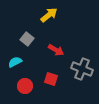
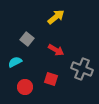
yellow arrow: moved 7 px right, 2 px down
red circle: moved 1 px down
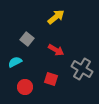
gray cross: rotated 10 degrees clockwise
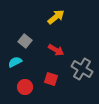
gray square: moved 2 px left, 2 px down
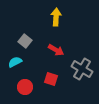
yellow arrow: rotated 48 degrees counterclockwise
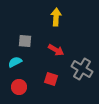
gray square: rotated 32 degrees counterclockwise
red circle: moved 6 px left
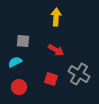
gray square: moved 2 px left
gray cross: moved 3 px left, 5 px down
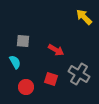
yellow arrow: moved 28 px right; rotated 48 degrees counterclockwise
cyan semicircle: rotated 88 degrees clockwise
red circle: moved 7 px right
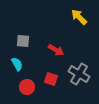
yellow arrow: moved 5 px left
cyan semicircle: moved 2 px right, 2 px down
red circle: moved 1 px right
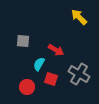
cyan semicircle: moved 22 px right; rotated 120 degrees counterclockwise
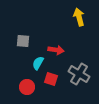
yellow arrow: rotated 30 degrees clockwise
red arrow: rotated 21 degrees counterclockwise
cyan semicircle: moved 1 px left, 1 px up
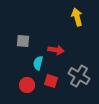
yellow arrow: moved 2 px left
cyan semicircle: rotated 16 degrees counterclockwise
gray cross: moved 2 px down
red square: moved 2 px down
red circle: moved 2 px up
